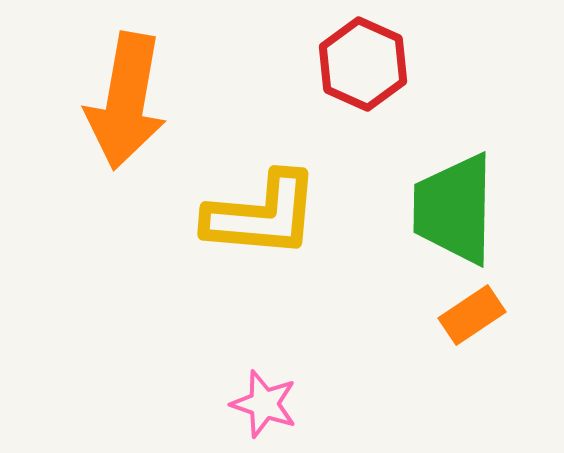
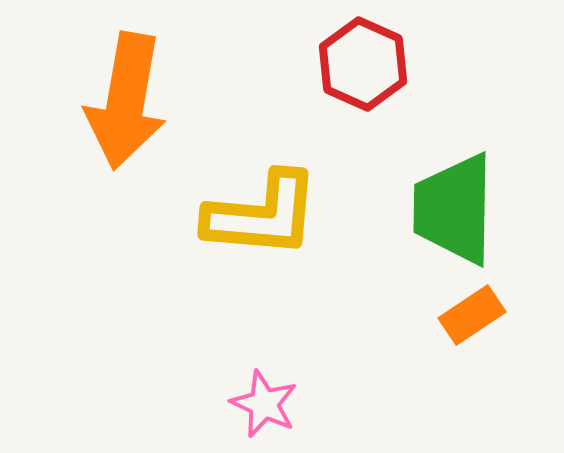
pink star: rotated 6 degrees clockwise
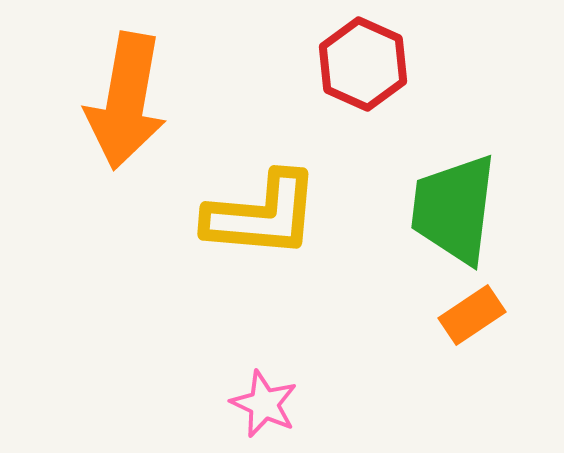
green trapezoid: rotated 6 degrees clockwise
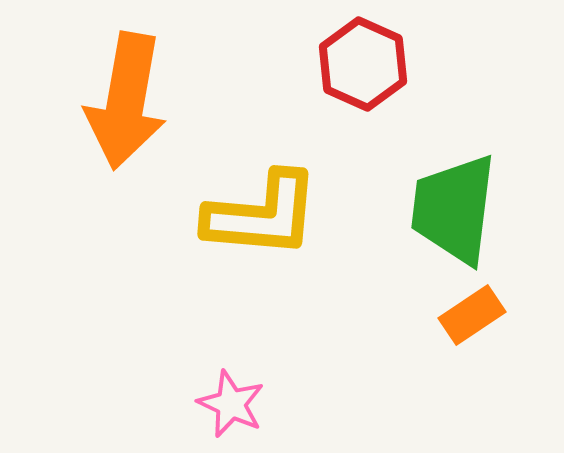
pink star: moved 33 px left
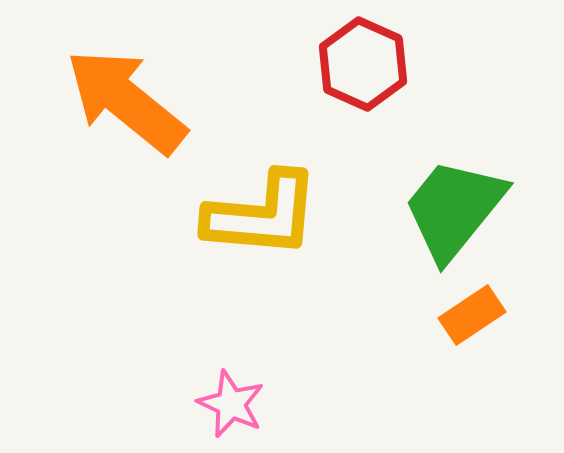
orange arrow: rotated 119 degrees clockwise
green trapezoid: rotated 32 degrees clockwise
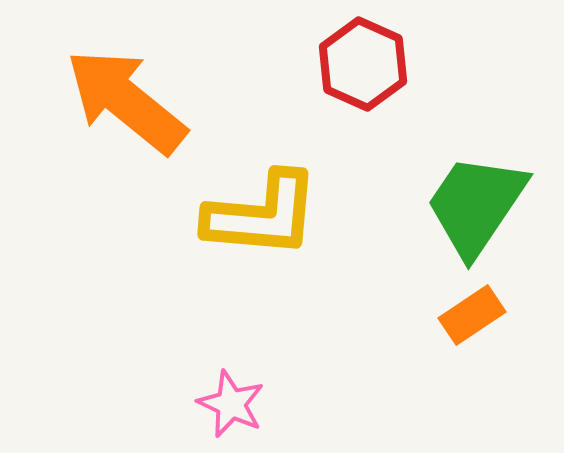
green trapezoid: moved 22 px right, 4 px up; rotated 5 degrees counterclockwise
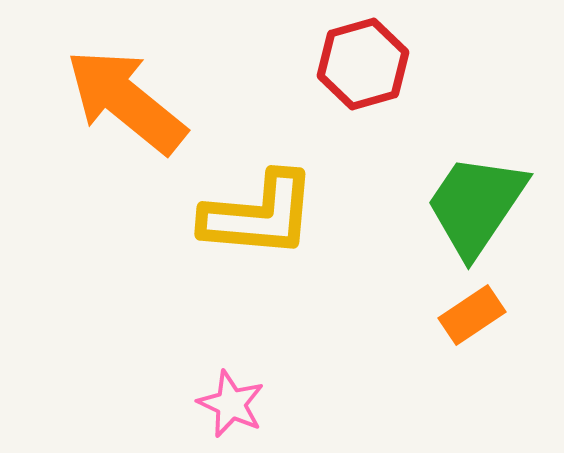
red hexagon: rotated 20 degrees clockwise
yellow L-shape: moved 3 px left
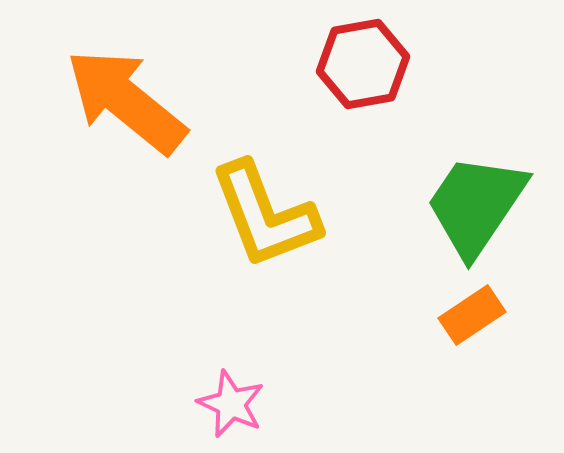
red hexagon: rotated 6 degrees clockwise
yellow L-shape: moved 6 px right; rotated 64 degrees clockwise
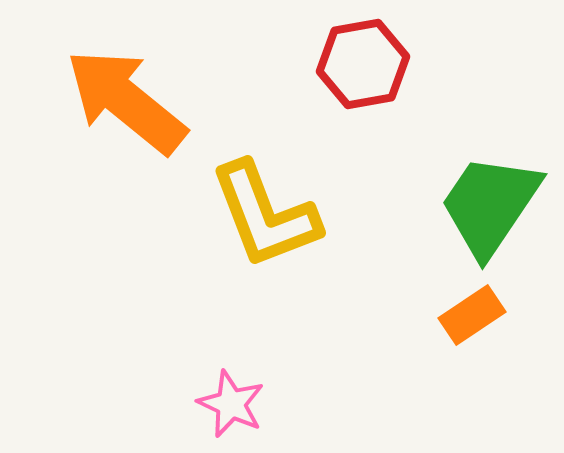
green trapezoid: moved 14 px right
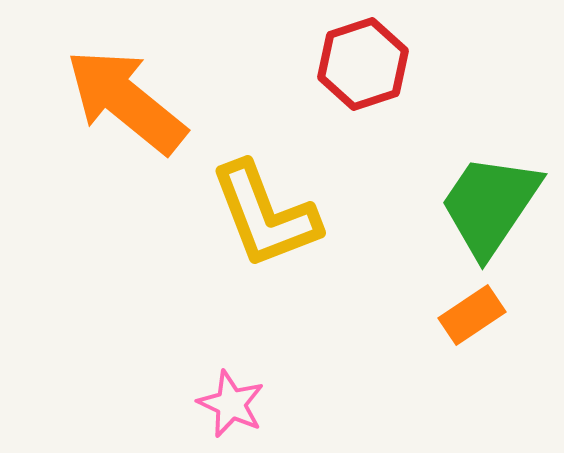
red hexagon: rotated 8 degrees counterclockwise
